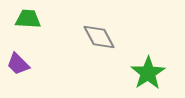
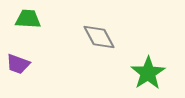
purple trapezoid: rotated 25 degrees counterclockwise
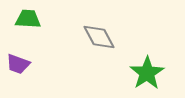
green star: moved 1 px left
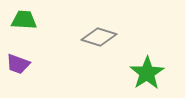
green trapezoid: moved 4 px left, 1 px down
gray diamond: rotated 44 degrees counterclockwise
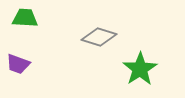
green trapezoid: moved 1 px right, 2 px up
green star: moved 7 px left, 4 px up
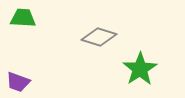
green trapezoid: moved 2 px left
purple trapezoid: moved 18 px down
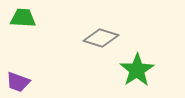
gray diamond: moved 2 px right, 1 px down
green star: moved 3 px left, 1 px down
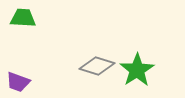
gray diamond: moved 4 px left, 28 px down
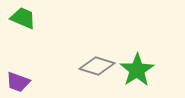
green trapezoid: rotated 20 degrees clockwise
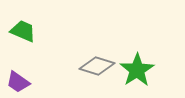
green trapezoid: moved 13 px down
purple trapezoid: rotated 15 degrees clockwise
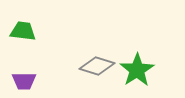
green trapezoid: rotated 16 degrees counterclockwise
purple trapezoid: moved 6 px right, 1 px up; rotated 35 degrees counterclockwise
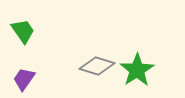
green trapezoid: rotated 48 degrees clockwise
purple trapezoid: moved 2 px up; rotated 125 degrees clockwise
